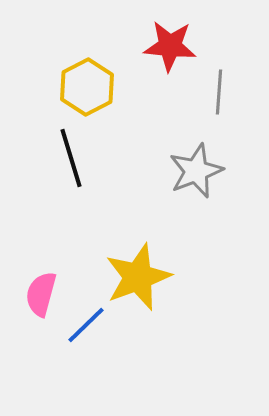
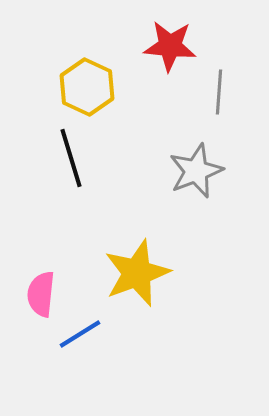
yellow hexagon: rotated 8 degrees counterclockwise
yellow star: moved 1 px left, 4 px up
pink semicircle: rotated 9 degrees counterclockwise
blue line: moved 6 px left, 9 px down; rotated 12 degrees clockwise
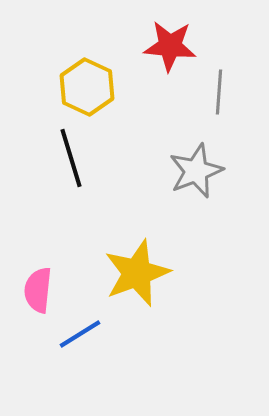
pink semicircle: moved 3 px left, 4 px up
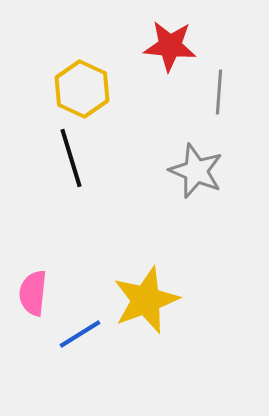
yellow hexagon: moved 5 px left, 2 px down
gray star: rotated 28 degrees counterclockwise
yellow star: moved 9 px right, 27 px down
pink semicircle: moved 5 px left, 3 px down
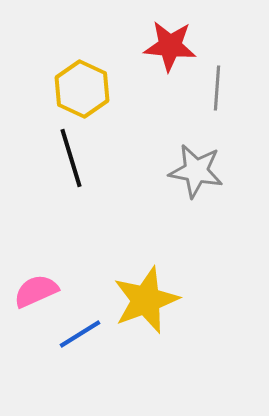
gray line: moved 2 px left, 4 px up
gray star: rotated 12 degrees counterclockwise
pink semicircle: moved 3 px right, 2 px up; rotated 60 degrees clockwise
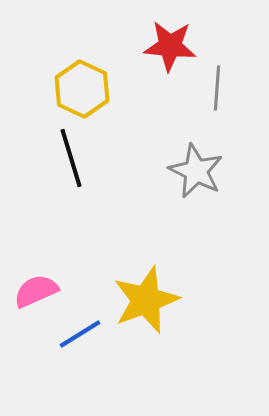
gray star: rotated 16 degrees clockwise
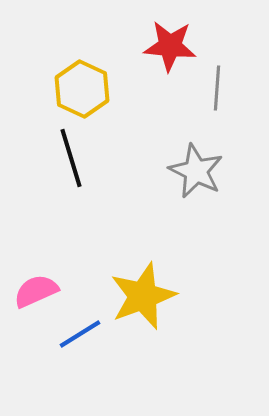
yellow star: moved 3 px left, 4 px up
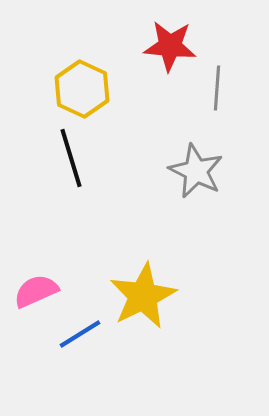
yellow star: rotated 6 degrees counterclockwise
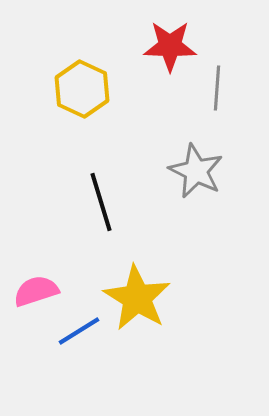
red star: rotated 4 degrees counterclockwise
black line: moved 30 px right, 44 px down
pink semicircle: rotated 6 degrees clockwise
yellow star: moved 6 px left, 2 px down; rotated 14 degrees counterclockwise
blue line: moved 1 px left, 3 px up
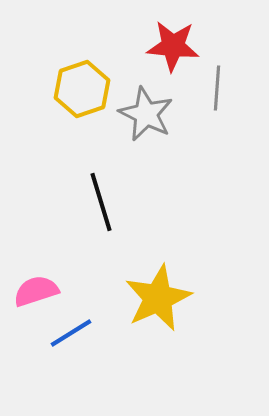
red star: moved 3 px right; rotated 4 degrees clockwise
yellow hexagon: rotated 16 degrees clockwise
gray star: moved 50 px left, 57 px up
yellow star: moved 21 px right; rotated 16 degrees clockwise
blue line: moved 8 px left, 2 px down
